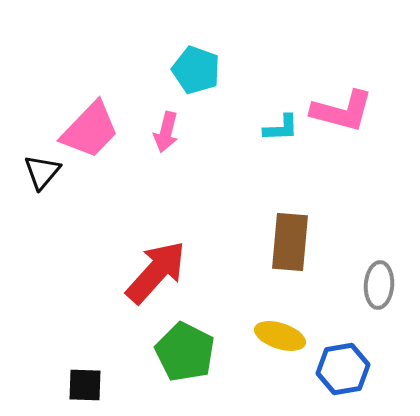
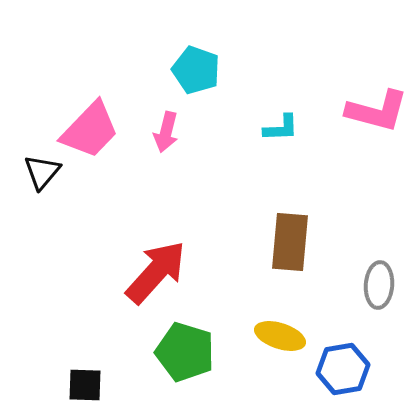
pink L-shape: moved 35 px right
green pentagon: rotated 10 degrees counterclockwise
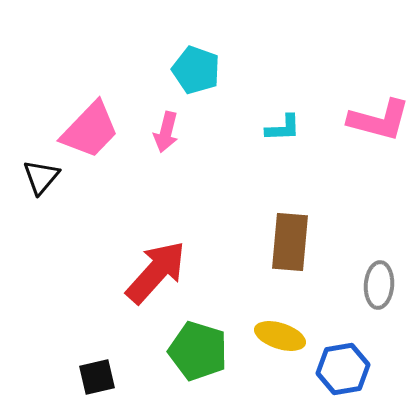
pink L-shape: moved 2 px right, 9 px down
cyan L-shape: moved 2 px right
black triangle: moved 1 px left, 5 px down
green pentagon: moved 13 px right, 1 px up
black square: moved 12 px right, 8 px up; rotated 15 degrees counterclockwise
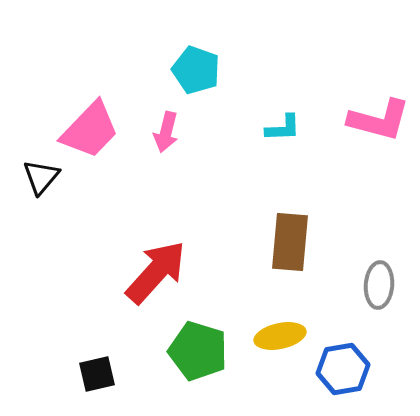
yellow ellipse: rotated 30 degrees counterclockwise
black square: moved 3 px up
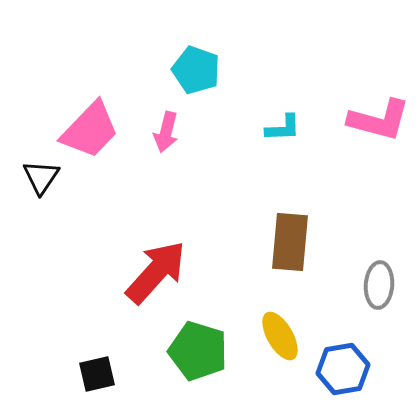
black triangle: rotated 6 degrees counterclockwise
yellow ellipse: rotated 72 degrees clockwise
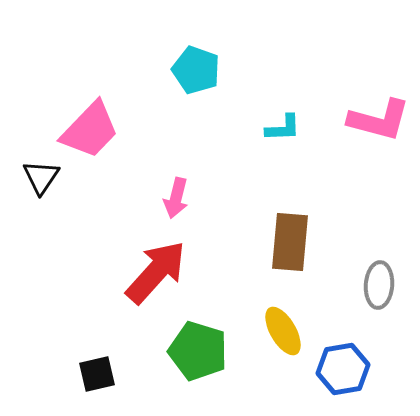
pink arrow: moved 10 px right, 66 px down
yellow ellipse: moved 3 px right, 5 px up
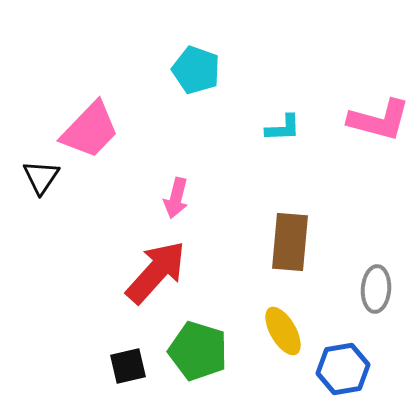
gray ellipse: moved 3 px left, 4 px down
black square: moved 31 px right, 8 px up
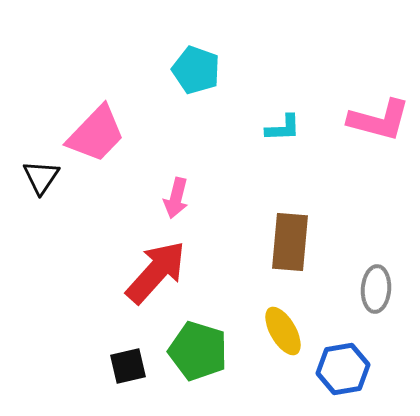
pink trapezoid: moved 6 px right, 4 px down
